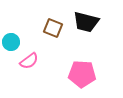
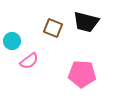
cyan circle: moved 1 px right, 1 px up
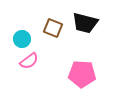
black trapezoid: moved 1 px left, 1 px down
cyan circle: moved 10 px right, 2 px up
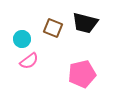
pink pentagon: rotated 16 degrees counterclockwise
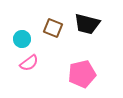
black trapezoid: moved 2 px right, 1 px down
pink semicircle: moved 2 px down
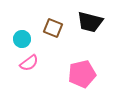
black trapezoid: moved 3 px right, 2 px up
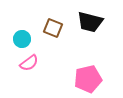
pink pentagon: moved 6 px right, 5 px down
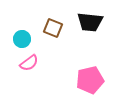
black trapezoid: rotated 8 degrees counterclockwise
pink pentagon: moved 2 px right, 1 px down
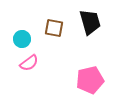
black trapezoid: rotated 112 degrees counterclockwise
brown square: moved 1 px right; rotated 12 degrees counterclockwise
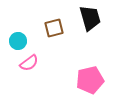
black trapezoid: moved 4 px up
brown square: rotated 24 degrees counterclockwise
cyan circle: moved 4 px left, 2 px down
